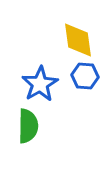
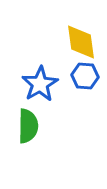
yellow diamond: moved 3 px right, 2 px down
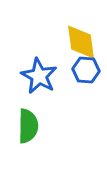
blue hexagon: moved 1 px right, 6 px up
blue star: moved 1 px left, 8 px up; rotated 12 degrees counterclockwise
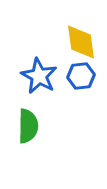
blue hexagon: moved 5 px left, 6 px down; rotated 12 degrees counterclockwise
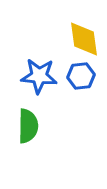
yellow diamond: moved 3 px right, 3 px up
blue star: rotated 24 degrees counterclockwise
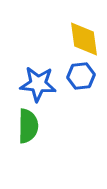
blue star: moved 1 px left, 8 px down
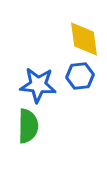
blue hexagon: moved 1 px left
blue star: moved 1 px down
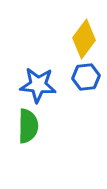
yellow diamond: rotated 45 degrees clockwise
blue hexagon: moved 6 px right, 1 px down
